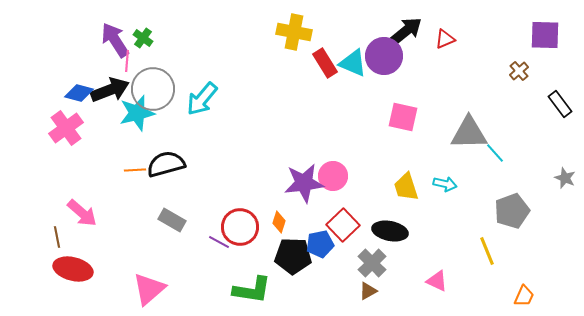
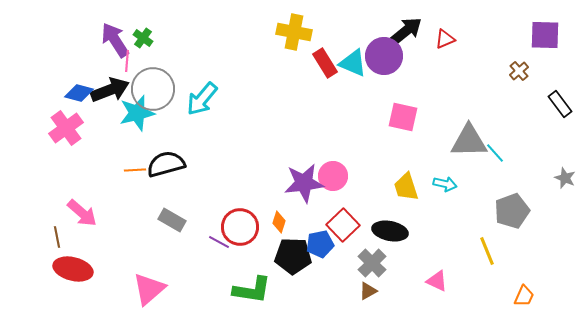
gray triangle at (469, 133): moved 8 px down
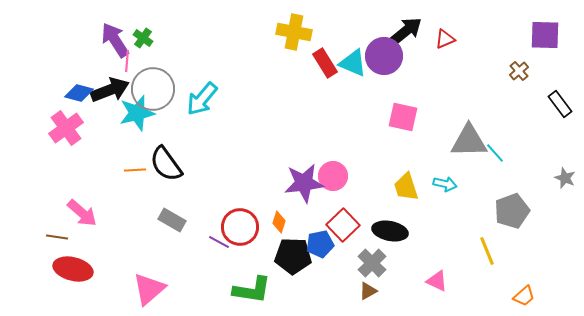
black semicircle at (166, 164): rotated 111 degrees counterclockwise
brown line at (57, 237): rotated 70 degrees counterclockwise
orange trapezoid at (524, 296): rotated 25 degrees clockwise
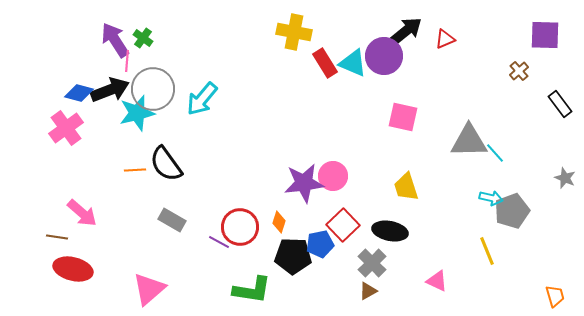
cyan arrow at (445, 184): moved 46 px right, 14 px down
orange trapezoid at (524, 296): moved 31 px right; rotated 65 degrees counterclockwise
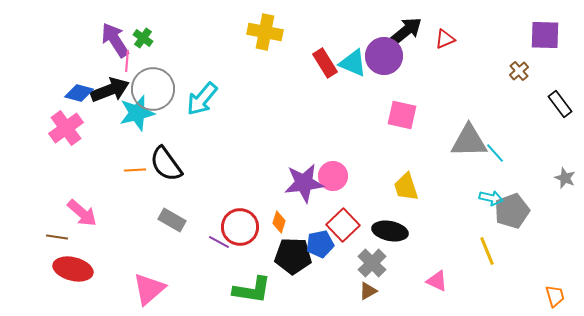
yellow cross at (294, 32): moved 29 px left
pink square at (403, 117): moved 1 px left, 2 px up
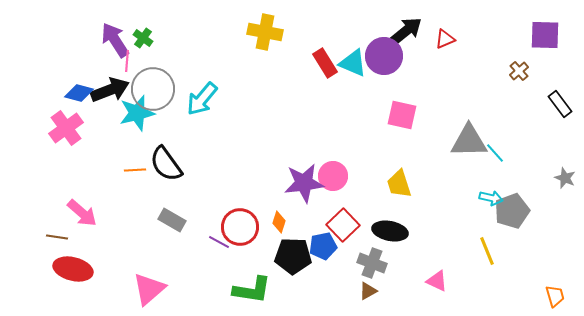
yellow trapezoid at (406, 187): moved 7 px left, 3 px up
blue pentagon at (320, 244): moved 3 px right, 2 px down
gray cross at (372, 263): rotated 24 degrees counterclockwise
